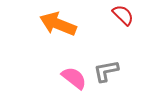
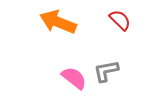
red semicircle: moved 3 px left, 5 px down
orange arrow: moved 2 px up
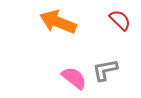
gray L-shape: moved 1 px left, 1 px up
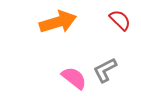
orange arrow: rotated 141 degrees clockwise
gray L-shape: rotated 16 degrees counterclockwise
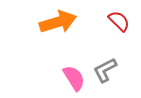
red semicircle: moved 1 px left, 1 px down
pink semicircle: rotated 20 degrees clockwise
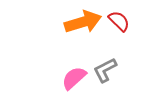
orange arrow: moved 25 px right
pink semicircle: rotated 100 degrees counterclockwise
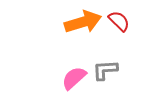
gray L-shape: rotated 24 degrees clockwise
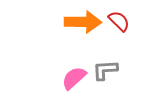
orange arrow: rotated 18 degrees clockwise
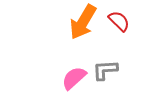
orange arrow: rotated 120 degrees clockwise
